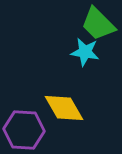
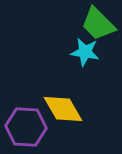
yellow diamond: moved 1 px left, 1 px down
purple hexagon: moved 2 px right, 3 px up
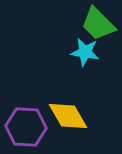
yellow diamond: moved 5 px right, 7 px down
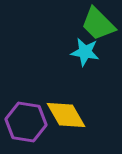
yellow diamond: moved 2 px left, 1 px up
purple hexagon: moved 5 px up; rotated 6 degrees clockwise
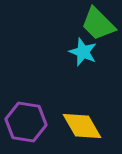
cyan star: moved 2 px left; rotated 12 degrees clockwise
yellow diamond: moved 16 px right, 11 px down
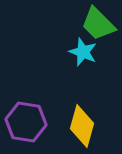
yellow diamond: rotated 45 degrees clockwise
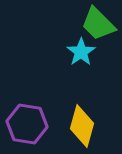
cyan star: moved 2 px left; rotated 16 degrees clockwise
purple hexagon: moved 1 px right, 2 px down
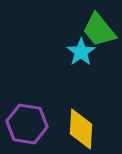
green trapezoid: moved 1 px right, 6 px down; rotated 6 degrees clockwise
yellow diamond: moved 1 px left, 3 px down; rotated 12 degrees counterclockwise
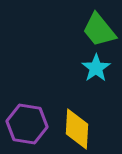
cyan star: moved 15 px right, 16 px down
yellow diamond: moved 4 px left
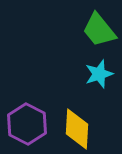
cyan star: moved 3 px right, 6 px down; rotated 16 degrees clockwise
purple hexagon: rotated 18 degrees clockwise
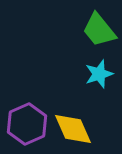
purple hexagon: rotated 9 degrees clockwise
yellow diamond: moved 4 px left; rotated 27 degrees counterclockwise
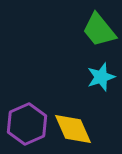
cyan star: moved 2 px right, 3 px down
